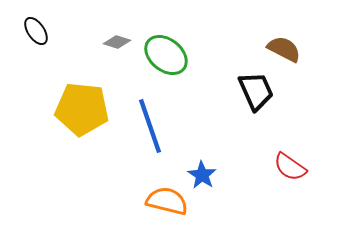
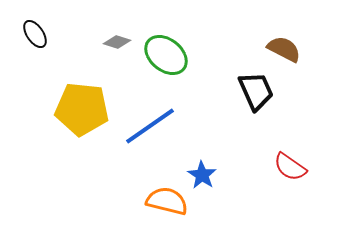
black ellipse: moved 1 px left, 3 px down
blue line: rotated 74 degrees clockwise
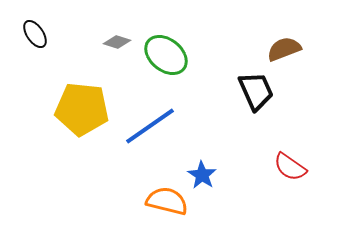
brown semicircle: rotated 48 degrees counterclockwise
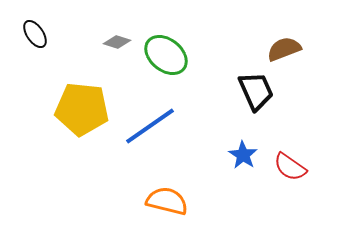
blue star: moved 41 px right, 20 px up
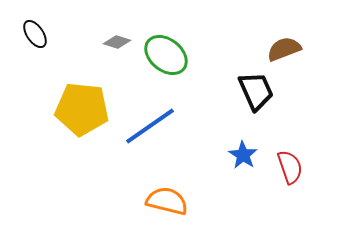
red semicircle: rotated 144 degrees counterclockwise
